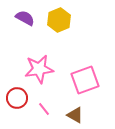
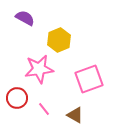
yellow hexagon: moved 20 px down
pink square: moved 4 px right, 1 px up
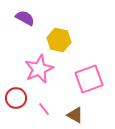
yellow hexagon: rotated 25 degrees counterclockwise
pink star: rotated 16 degrees counterclockwise
red circle: moved 1 px left
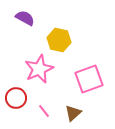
pink line: moved 2 px down
brown triangle: moved 2 px left, 2 px up; rotated 48 degrees clockwise
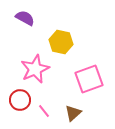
yellow hexagon: moved 2 px right, 2 px down
pink star: moved 4 px left
red circle: moved 4 px right, 2 px down
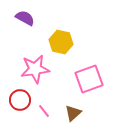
pink star: rotated 16 degrees clockwise
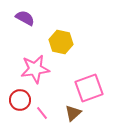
pink square: moved 9 px down
pink line: moved 2 px left, 2 px down
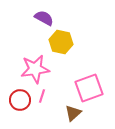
purple semicircle: moved 19 px right
pink line: moved 17 px up; rotated 56 degrees clockwise
